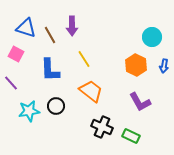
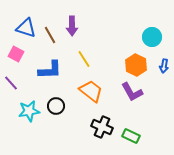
blue L-shape: rotated 90 degrees counterclockwise
purple L-shape: moved 8 px left, 10 px up
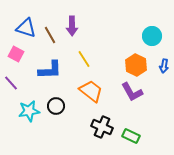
cyan circle: moved 1 px up
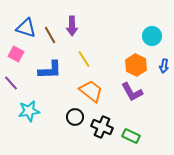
black circle: moved 19 px right, 11 px down
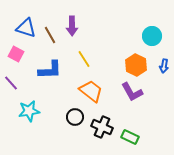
green rectangle: moved 1 px left, 1 px down
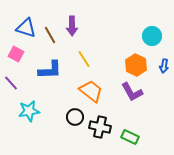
black cross: moved 2 px left; rotated 10 degrees counterclockwise
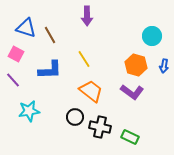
purple arrow: moved 15 px right, 10 px up
orange hexagon: rotated 10 degrees counterclockwise
purple line: moved 2 px right, 3 px up
purple L-shape: rotated 25 degrees counterclockwise
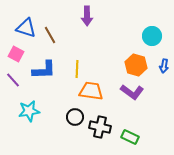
yellow line: moved 7 px left, 10 px down; rotated 36 degrees clockwise
blue L-shape: moved 6 px left
orange trapezoid: rotated 30 degrees counterclockwise
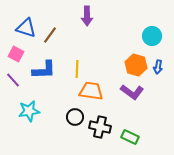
brown line: rotated 66 degrees clockwise
blue arrow: moved 6 px left, 1 px down
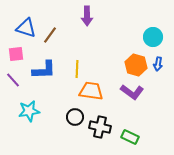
cyan circle: moved 1 px right, 1 px down
pink square: rotated 35 degrees counterclockwise
blue arrow: moved 3 px up
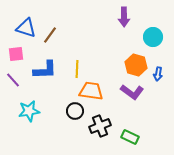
purple arrow: moved 37 px right, 1 px down
blue arrow: moved 10 px down
blue L-shape: moved 1 px right
black circle: moved 6 px up
black cross: moved 1 px up; rotated 35 degrees counterclockwise
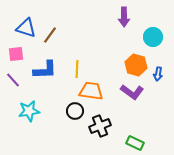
green rectangle: moved 5 px right, 6 px down
